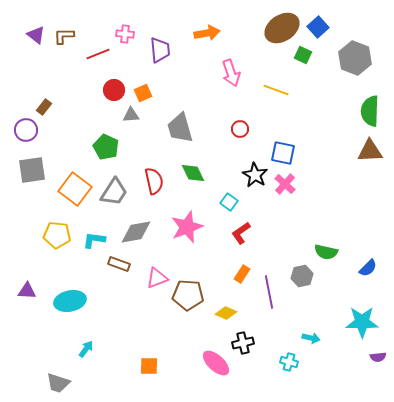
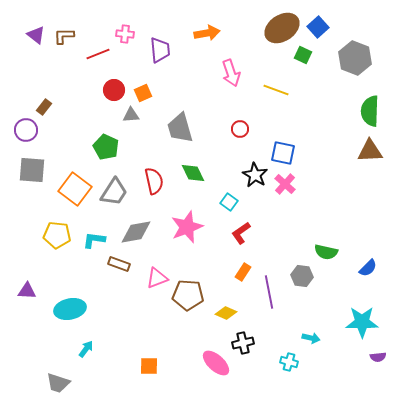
gray square at (32, 170): rotated 12 degrees clockwise
orange rectangle at (242, 274): moved 1 px right, 2 px up
gray hexagon at (302, 276): rotated 20 degrees clockwise
cyan ellipse at (70, 301): moved 8 px down
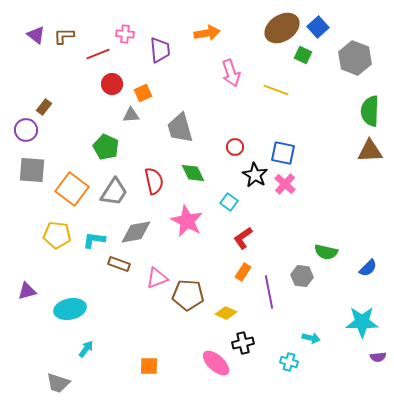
red circle at (114, 90): moved 2 px left, 6 px up
red circle at (240, 129): moved 5 px left, 18 px down
orange square at (75, 189): moved 3 px left
pink star at (187, 227): moved 6 px up; rotated 24 degrees counterclockwise
red L-shape at (241, 233): moved 2 px right, 5 px down
purple triangle at (27, 291): rotated 18 degrees counterclockwise
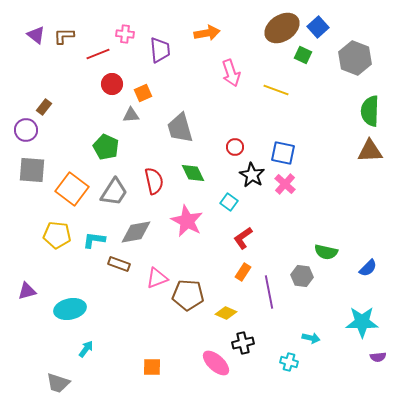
black star at (255, 175): moved 3 px left
orange square at (149, 366): moved 3 px right, 1 px down
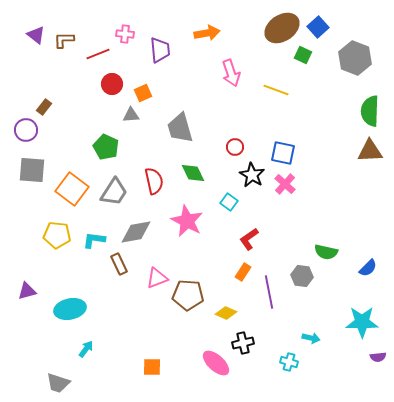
brown L-shape at (64, 36): moved 4 px down
red L-shape at (243, 238): moved 6 px right, 1 px down
brown rectangle at (119, 264): rotated 45 degrees clockwise
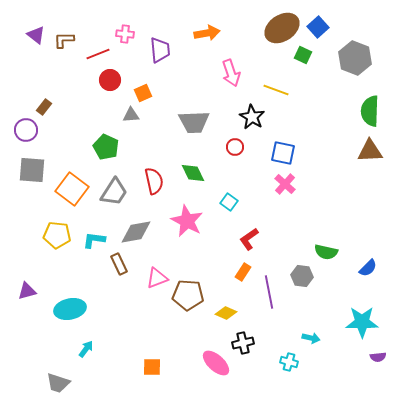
red circle at (112, 84): moved 2 px left, 4 px up
gray trapezoid at (180, 128): moved 14 px right, 6 px up; rotated 76 degrees counterclockwise
black star at (252, 175): moved 58 px up
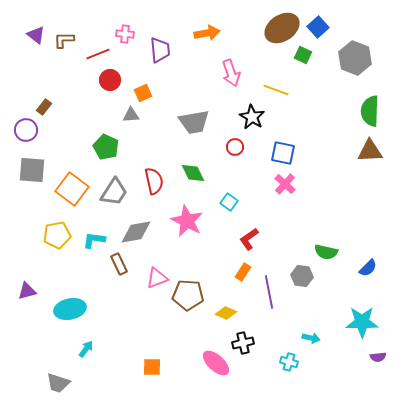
gray trapezoid at (194, 122): rotated 8 degrees counterclockwise
yellow pentagon at (57, 235): rotated 16 degrees counterclockwise
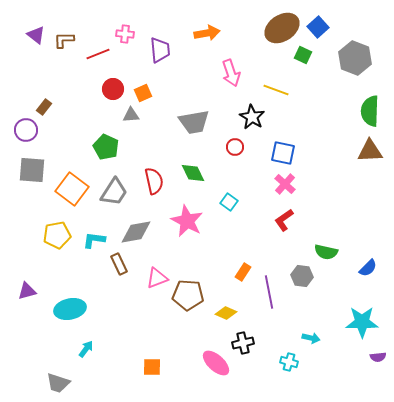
red circle at (110, 80): moved 3 px right, 9 px down
red L-shape at (249, 239): moved 35 px right, 19 px up
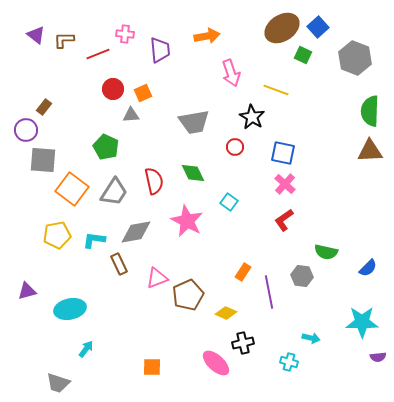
orange arrow at (207, 33): moved 3 px down
gray square at (32, 170): moved 11 px right, 10 px up
brown pentagon at (188, 295): rotated 28 degrees counterclockwise
